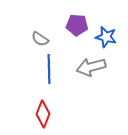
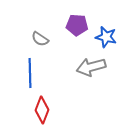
blue line: moved 19 px left, 4 px down
red diamond: moved 1 px left, 4 px up
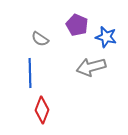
purple pentagon: rotated 20 degrees clockwise
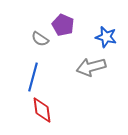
purple pentagon: moved 14 px left
blue line: moved 3 px right, 4 px down; rotated 16 degrees clockwise
red diamond: rotated 28 degrees counterclockwise
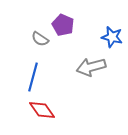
blue star: moved 6 px right
red diamond: rotated 28 degrees counterclockwise
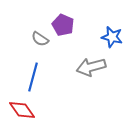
red diamond: moved 20 px left
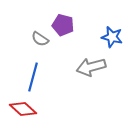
purple pentagon: rotated 10 degrees counterclockwise
red diamond: moved 1 px right, 1 px up; rotated 12 degrees counterclockwise
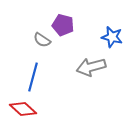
gray semicircle: moved 2 px right, 1 px down
